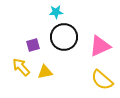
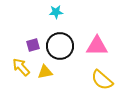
black circle: moved 4 px left, 9 px down
pink triangle: moved 3 px left; rotated 25 degrees clockwise
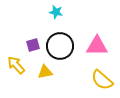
cyan star: rotated 16 degrees clockwise
yellow arrow: moved 5 px left, 2 px up
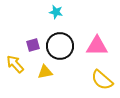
yellow arrow: moved 1 px left, 1 px up
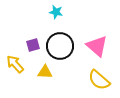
pink triangle: rotated 40 degrees clockwise
yellow triangle: rotated 14 degrees clockwise
yellow semicircle: moved 3 px left
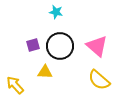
yellow arrow: moved 21 px down
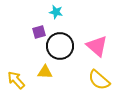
purple square: moved 6 px right, 13 px up
yellow arrow: moved 1 px right, 5 px up
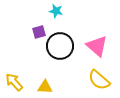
cyan star: moved 1 px up
yellow triangle: moved 15 px down
yellow arrow: moved 2 px left, 2 px down
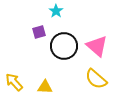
cyan star: rotated 24 degrees clockwise
black circle: moved 4 px right
yellow semicircle: moved 3 px left, 1 px up
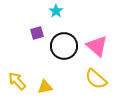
purple square: moved 2 px left, 1 px down
yellow arrow: moved 3 px right, 1 px up
yellow triangle: rotated 14 degrees counterclockwise
